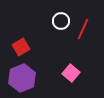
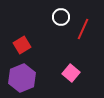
white circle: moved 4 px up
red square: moved 1 px right, 2 px up
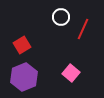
purple hexagon: moved 2 px right, 1 px up
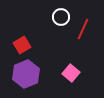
purple hexagon: moved 2 px right, 3 px up
